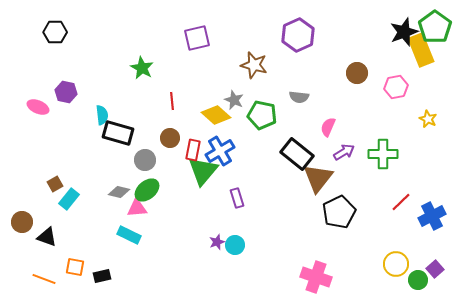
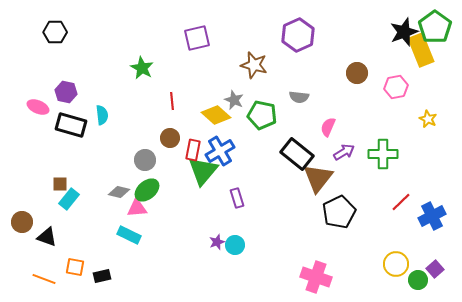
black rectangle at (118, 133): moved 47 px left, 8 px up
brown square at (55, 184): moved 5 px right; rotated 28 degrees clockwise
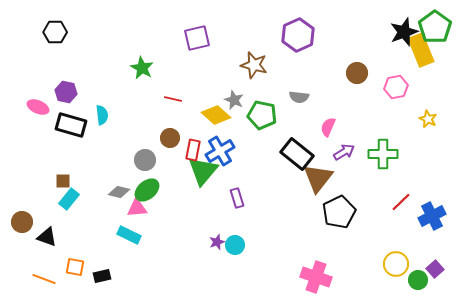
red line at (172, 101): moved 1 px right, 2 px up; rotated 72 degrees counterclockwise
brown square at (60, 184): moved 3 px right, 3 px up
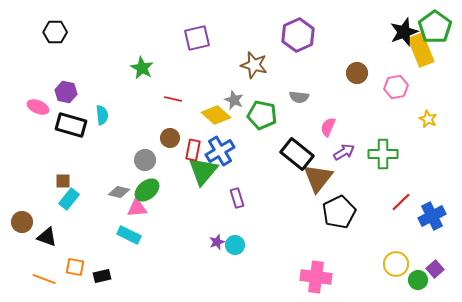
pink cross at (316, 277): rotated 12 degrees counterclockwise
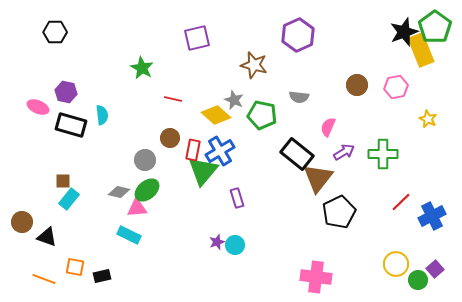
brown circle at (357, 73): moved 12 px down
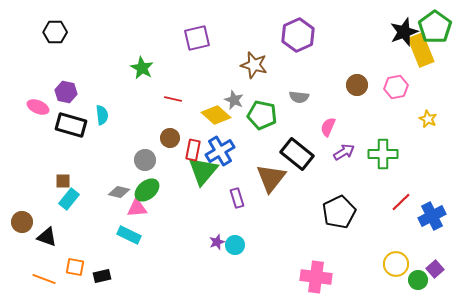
brown triangle at (318, 178): moved 47 px left
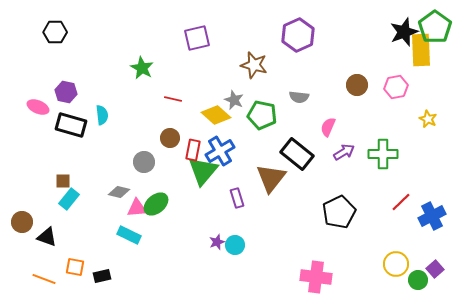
yellow rectangle at (421, 50): rotated 20 degrees clockwise
gray circle at (145, 160): moved 1 px left, 2 px down
green ellipse at (147, 190): moved 9 px right, 14 px down
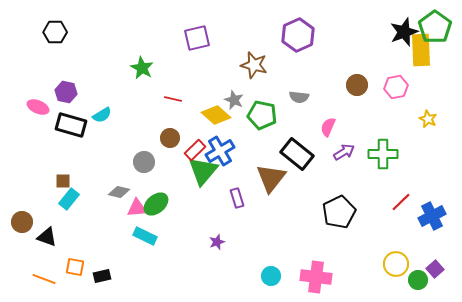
cyan semicircle at (102, 115): rotated 66 degrees clockwise
red rectangle at (193, 150): moved 2 px right; rotated 35 degrees clockwise
cyan rectangle at (129, 235): moved 16 px right, 1 px down
cyan circle at (235, 245): moved 36 px right, 31 px down
